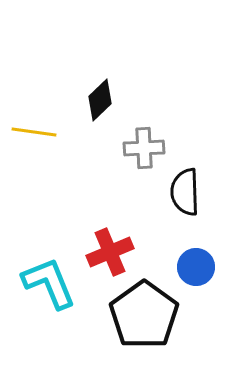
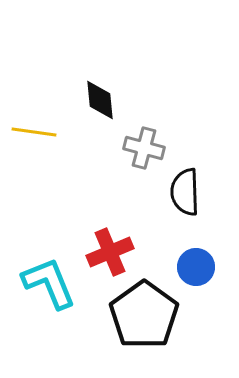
black diamond: rotated 51 degrees counterclockwise
gray cross: rotated 18 degrees clockwise
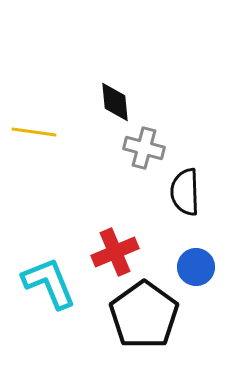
black diamond: moved 15 px right, 2 px down
red cross: moved 5 px right
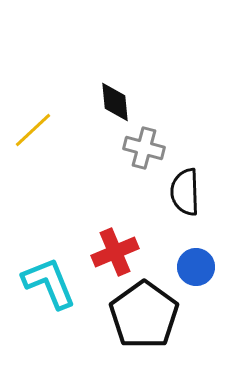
yellow line: moved 1 px left, 2 px up; rotated 51 degrees counterclockwise
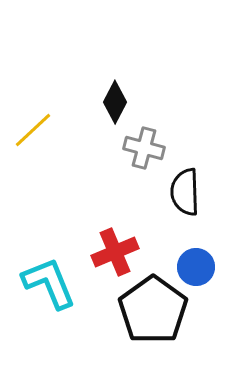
black diamond: rotated 33 degrees clockwise
black pentagon: moved 9 px right, 5 px up
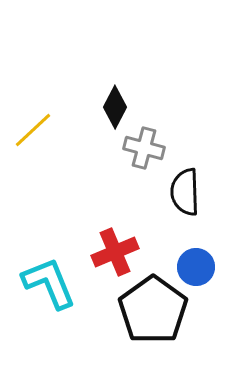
black diamond: moved 5 px down
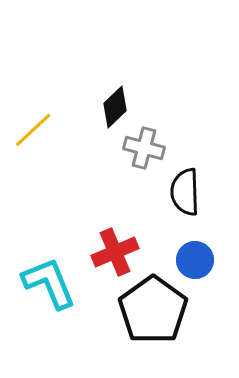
black diamond: rotated 18 degrees clockwise
blue circle: moved 1 px left, 7 px up
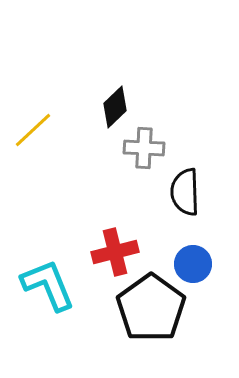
gray cross: rotated 12 degrees counterclockwise
red cross: rotated 9 degrees clockwise
blue circle: moved 2 px left, 4 px down
cyan L-shape: moved 1 px left, 2 px down
black pentagon: moved 2 px left, 2 px up
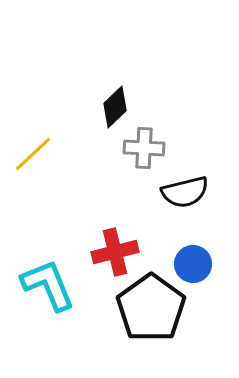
yellow line: moved 24 px down
black semicircle: rotated 102 degrees counterclockwise
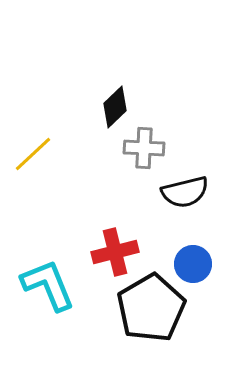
black pentagon: rotated 6 degrees clockwise
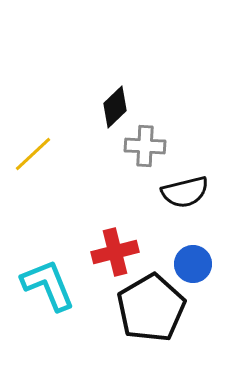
gray cross: moved 1 px right, 2 px up
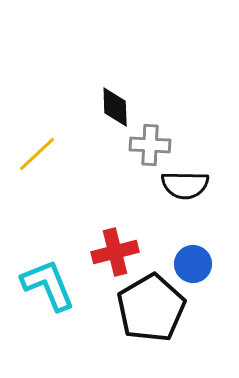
black diamond: rotated 48 degrees counterclockwise
gray cross: moved 5 px right, 1 px up
yellow line: moved 4 px right
black semicircle: moved 7 px up; rotated 15 degrees clockwise
